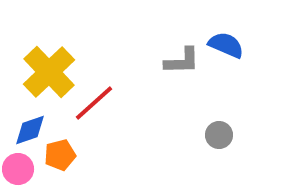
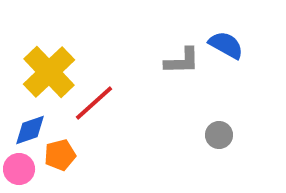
blue semicircle: rotated 6 degrees clockwise
pink circle: moved 1 px right
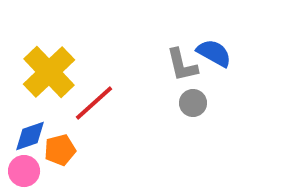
blue semicircle: moved 12 px left, 8 px down
gray L-shape: moved 4 px down; rotated 78 degrees clockwise
blue diamond: moved 6 px down
gray circle: moved 26 px left, 32 px up
orange pentagon: moved 5 px up
pink circle: moved 5 px right, 2 px down
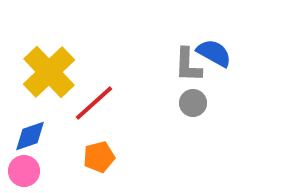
gray L-shape: moved 6 px right; rotated 15 degrees clockwise
orange pentagon: moved 39 px right, 7 px down
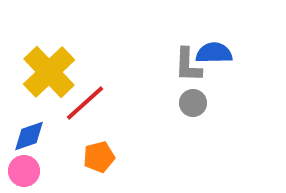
blue semicircle: rotated 30 degrees counterclockwise
red line: moved 9 px left
blue diamond: moved 1 px left
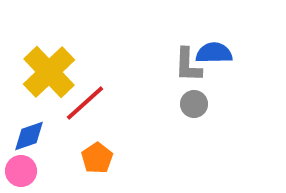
gray circle: moved 1 px right, 1 px down
orange pentagon: moved 2 px left, 1 px down; rotated 20 degrees counterclockwise
pink circle: moved 3 px left
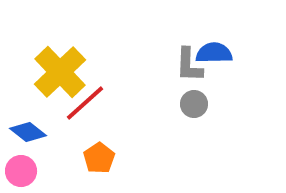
gray L-shape: moved 1 px right
yellow cross: moved 11 px right
blue diamond: moved 1 px left, 4 px up; rotated 57 degrees clockwise
orange pentagon: moved 2 px right
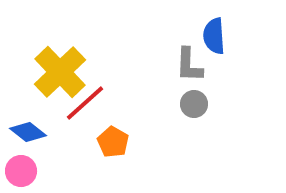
blue semicircle: moved 17 px up; rotated 93 degrees counterclockwise
orange pentagon: moved 14 px right, 16 px up; rotated 8 degrees counterclockwise
